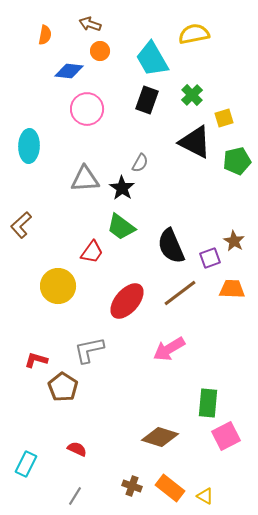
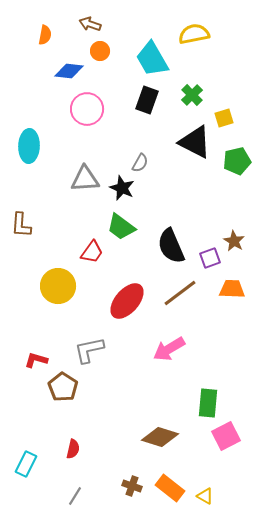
black star: rotated 10 degrees counterclockwise
brown L-shape: rotated 44 degrees counterclockwise
red semicircle: moved 4 px left; rotated 78 degrees clockwise
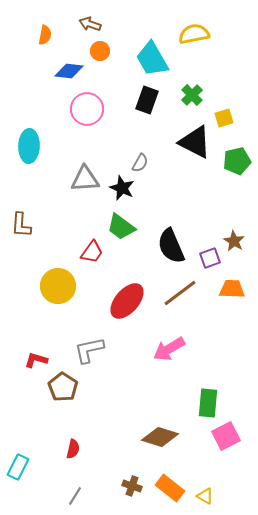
cyan rectangle: moved 8 px left, 3 px down
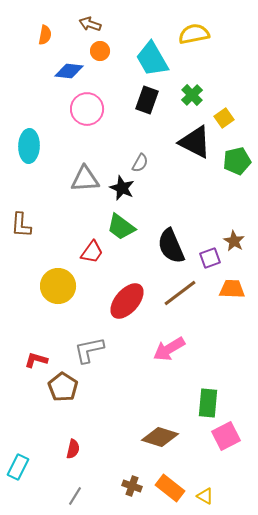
yellow square: rotated 18 degrees counterclockwise
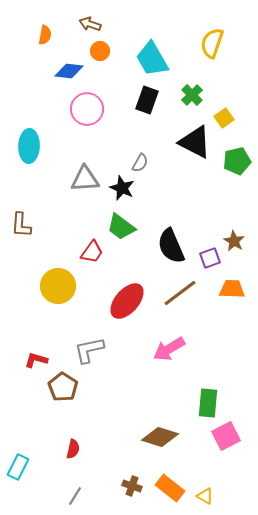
yellow semicircle: moved 18 px right, 9 px down; rotated 60 degrees counterclockwise
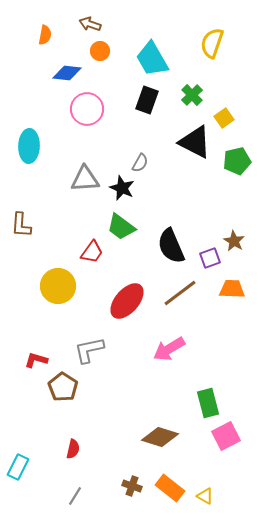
blue diamond: moved 2 px left, 2 px down
green rectangle: rotated 20 degrees counterclockwise
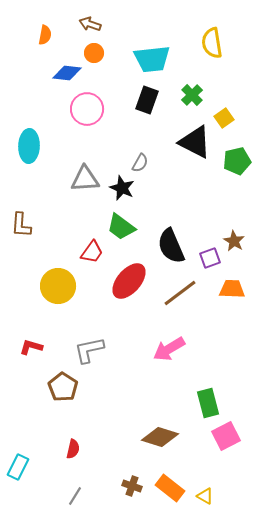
yellow semicircle: rotated 28 degrees counterclockwise
orange circle: moved 6 px left, 2 px down
cyan trapezoid: rotated 66 degrees counterclockwise
red ellipse: moved 2 px right, 20 px up
red L-shape: moved 5 px left, 13 px up
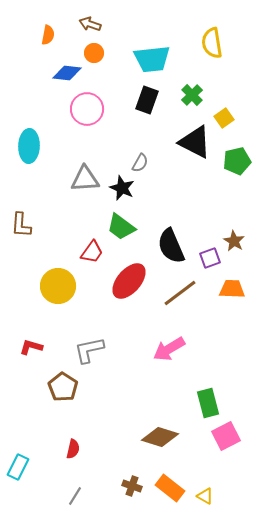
orange semicircle: moved 3 px right
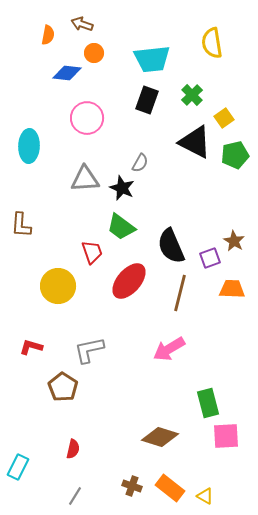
brown arrow: moved 8 px left
pink circle: moved 9 px down
green pentagon: moved 2 px left, 6 px up
red trapezoid: rotated 55 degrees counterclockwise
brown line: rotated 39 degrees counterclockwise
pink square: rotated 24 degrees clockwise
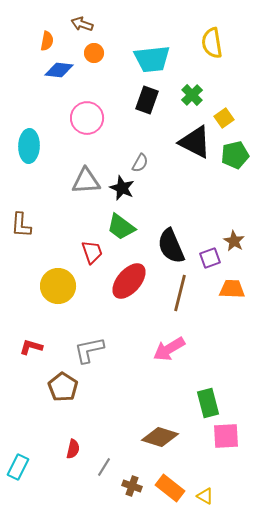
orange semicircle: moved 1 px left, 6 px down
blue diamond: moved 8 px left, 3 px up
gray triangle: moved 1 px right, 2 px down
gray line: moved 29 px right, 29 px up
